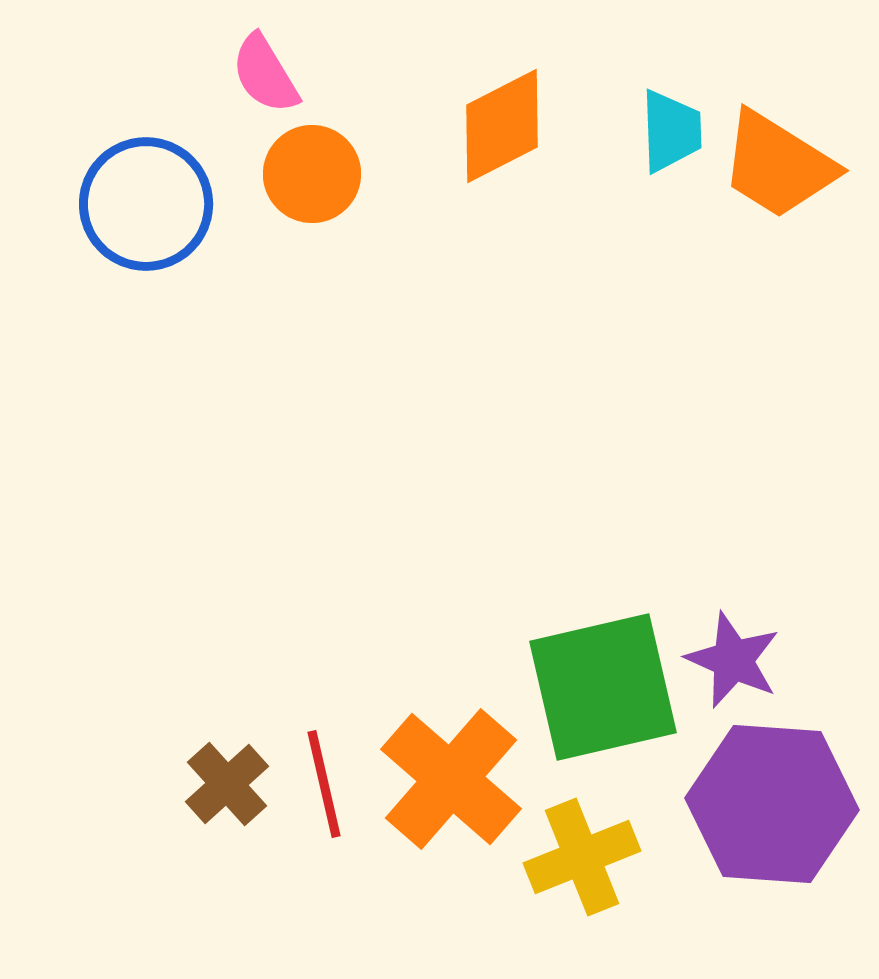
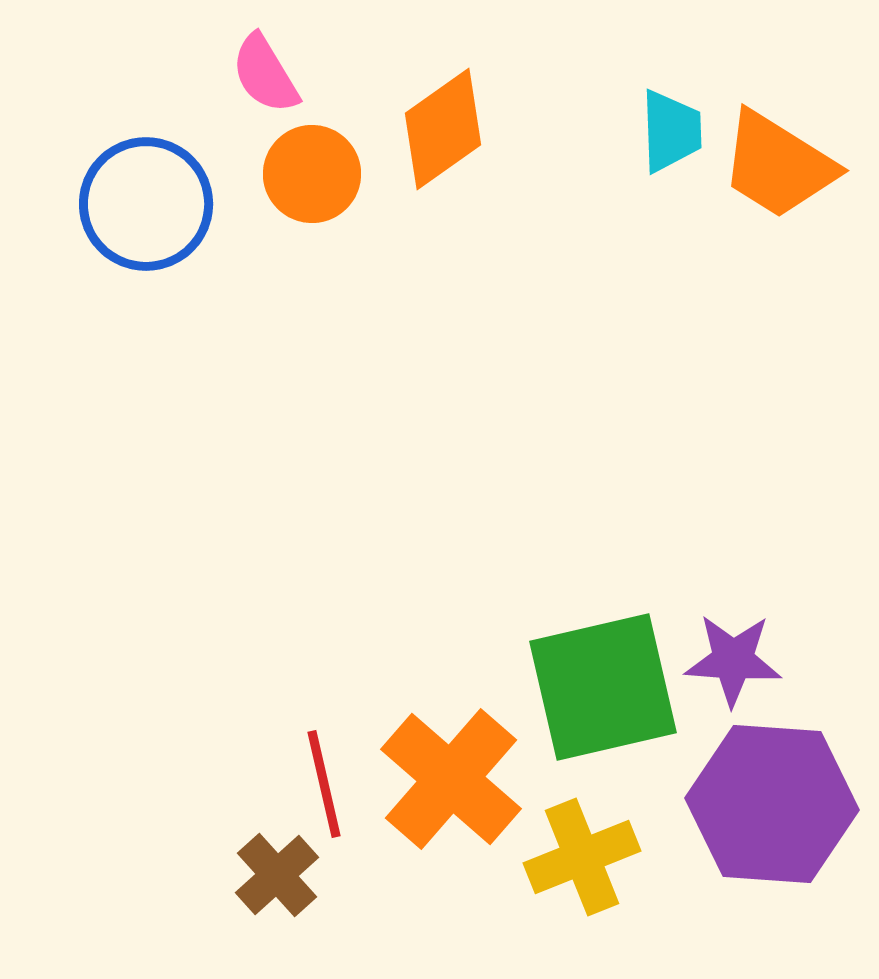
orange diamond: moved 59 px left, 3 px down; rotated 8 degrees counterclockwise
purple star: rotated 20 degrees counterclockwise
brown cross: moved 50 px right, 91 px down
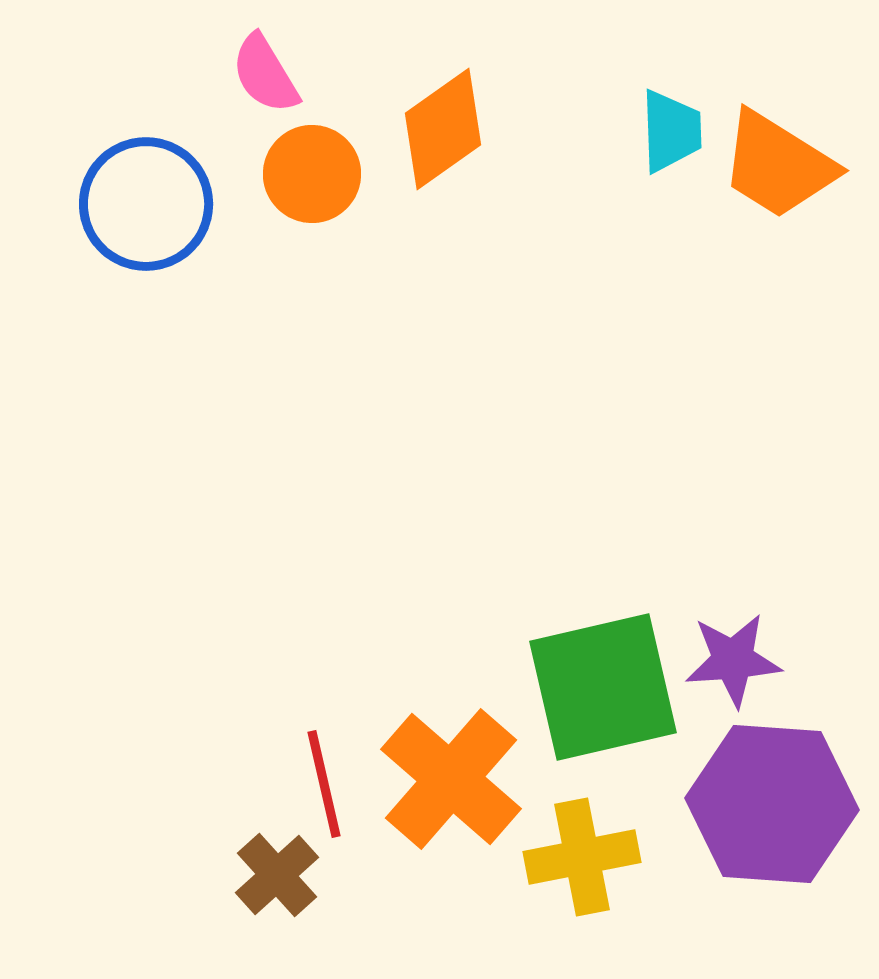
purple star: rotated 8 degrees counterclockwise
yellow cross: rotated 11 degrees clockwise
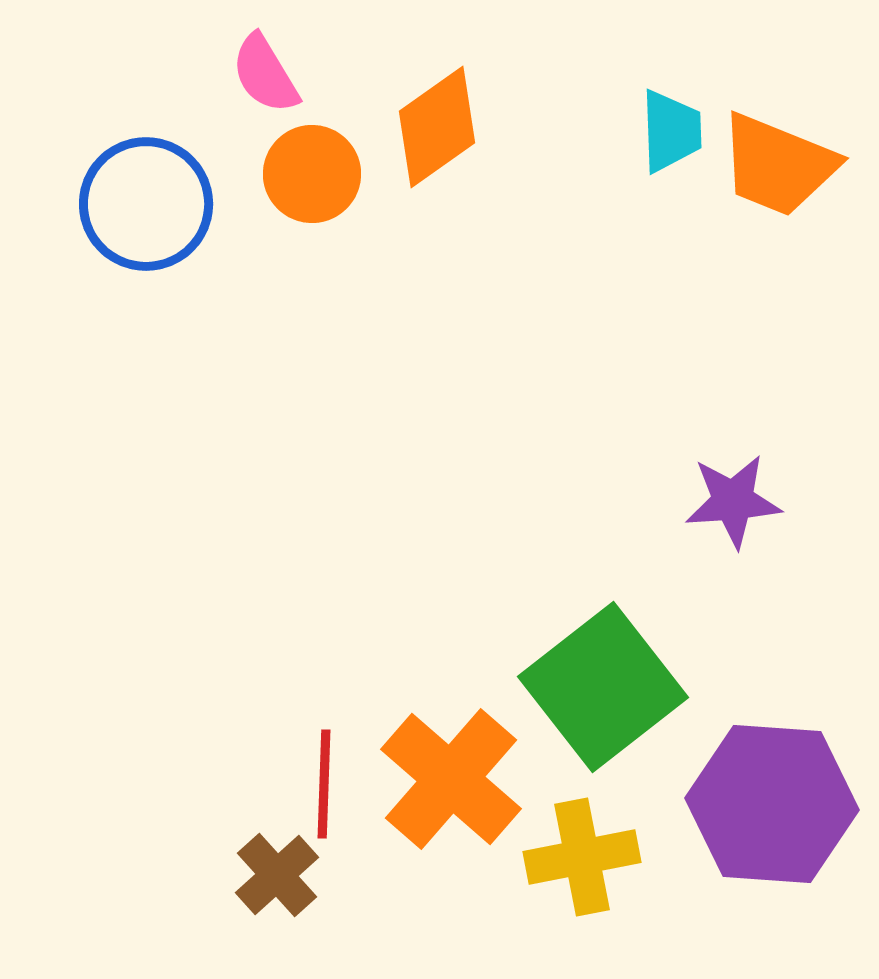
orange diamond: moved 6 px left, 2 px up
orange trapezoid: rotated 10 degrees counterclockwise
purple star: moved 159 px up
green square: rotated 25 degrees counterclockwise
red line: rotated 15 degrees clockwise
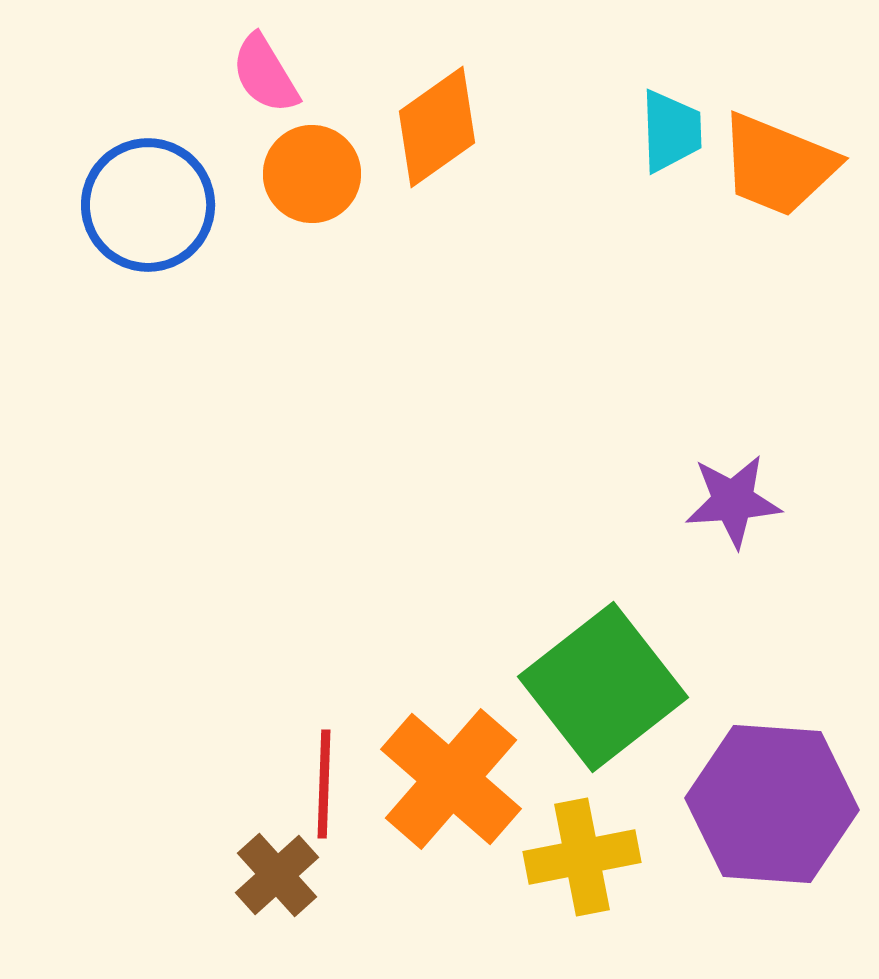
blue circle: moved 2 px right, 1 px down
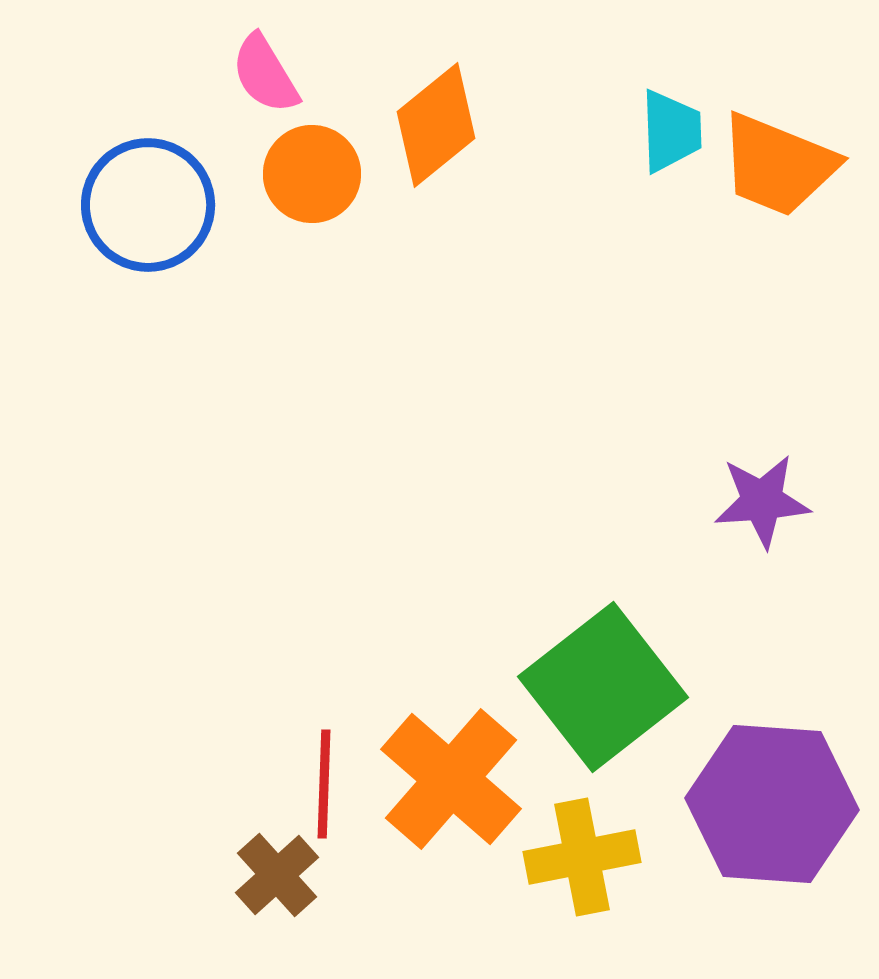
orange diamond: moved 1 px left, 2 px up; rotated 4 degrees counterclockwise
purple star: moved 29 px right
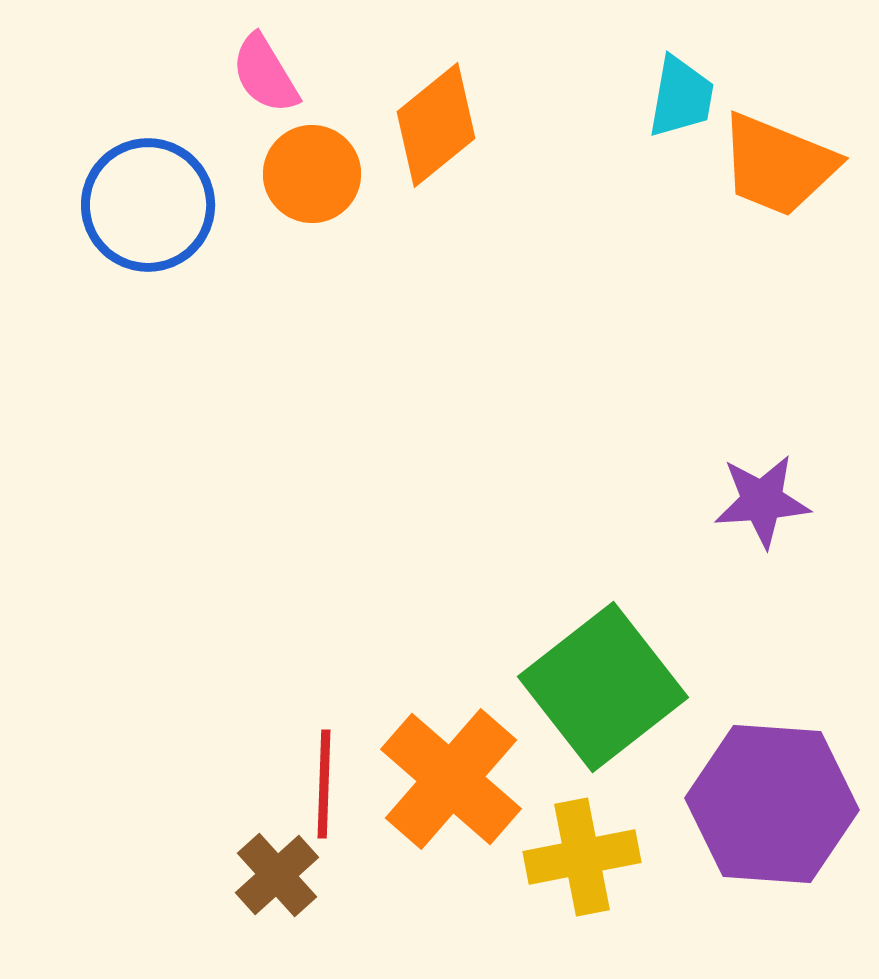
cyan trapezoid: moved 10 px right, 34 px up; rotated 12 degrees clockwise
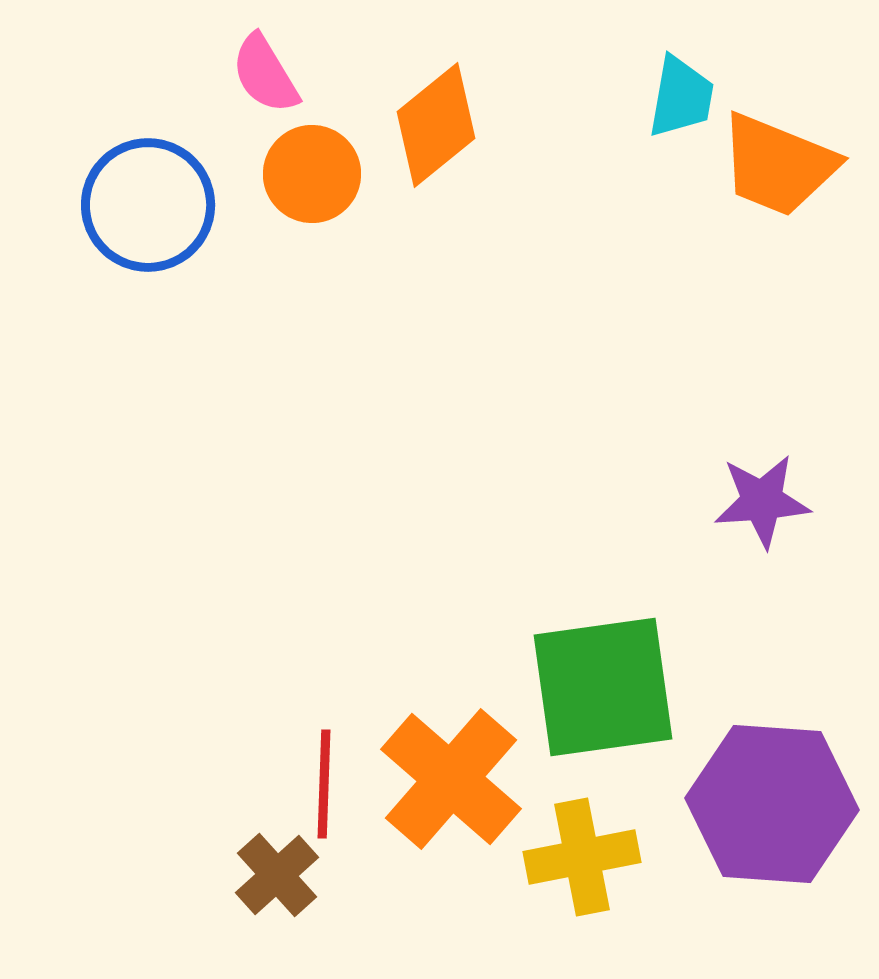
green square: rotated 30 degrees clockwise
